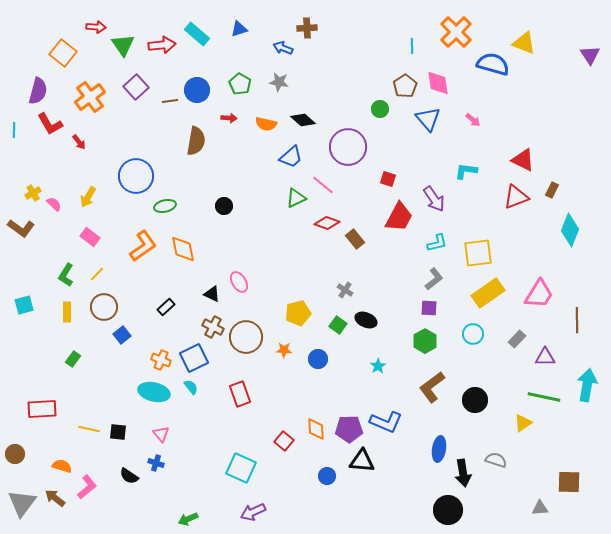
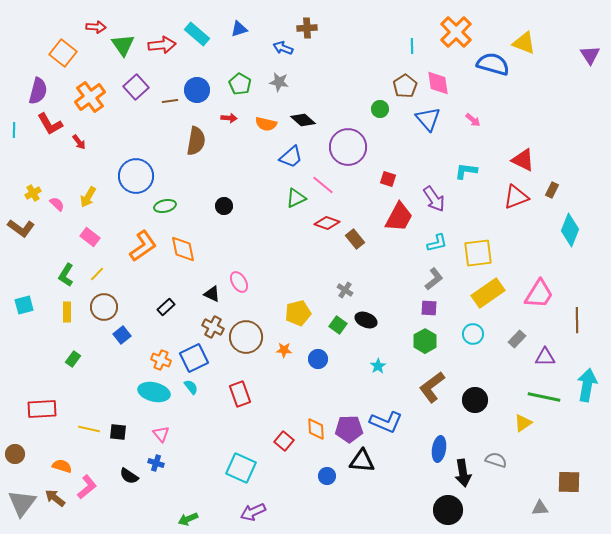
pink semicircle at (54, 204): moved 3 px right
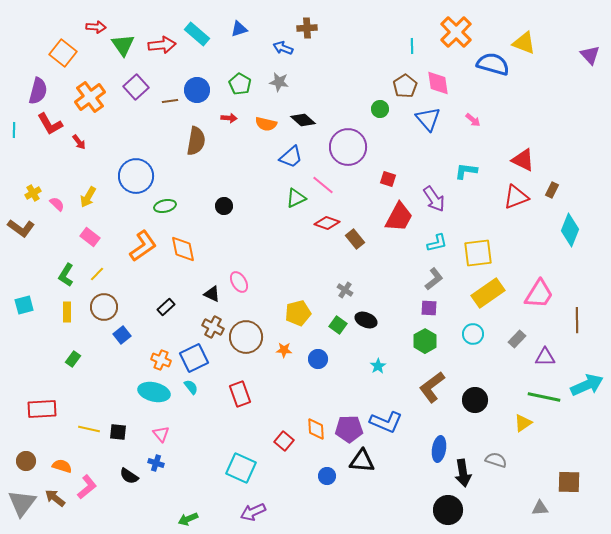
purple triangle at (590, 55): rotated 10 degrees counterclockwise
cyan arrow at (587, 385): rotated 56 degrees clockwise
brown circle at (15, 454): moved 11 px right, 7 px down
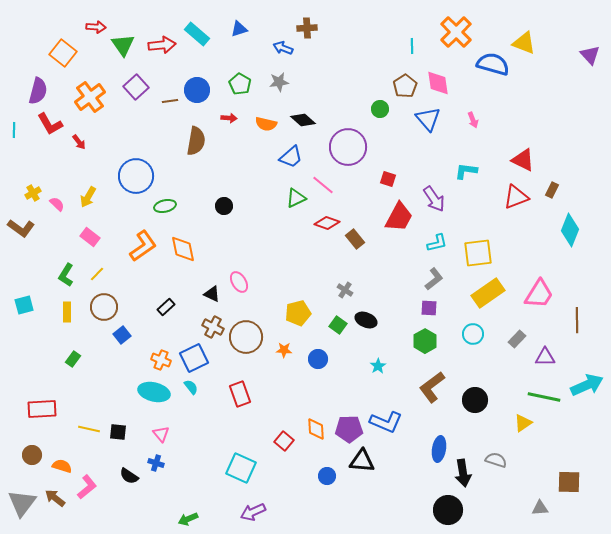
gray star at (279, 82): rotated 18 degrees counterclockwise
pink arrow at (473, 120): rotated 28 degrees clockwise
brown circle at (26, 461): moved 6 px right, 6 px up
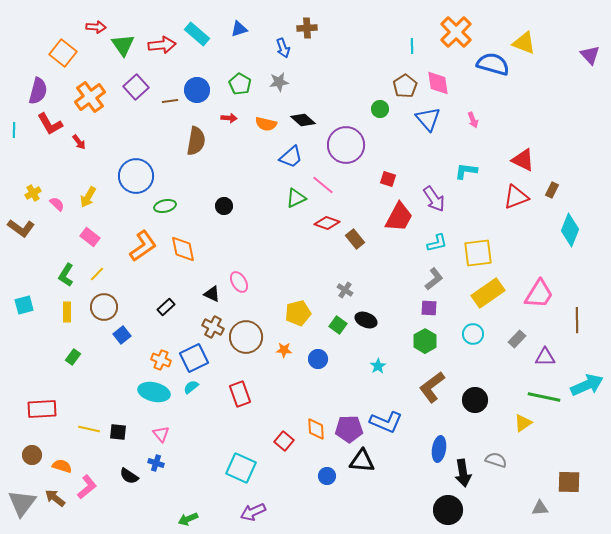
blue arrow at (283, 48): rotated 132 degrees counterclockwise
purple circle at (348, 147): moved 2 px left, 2 px up
green rectangle at (73, 359): moved 2 px up
cyan semicircle at (191, 387): rotated 91 degrees counterclockwise
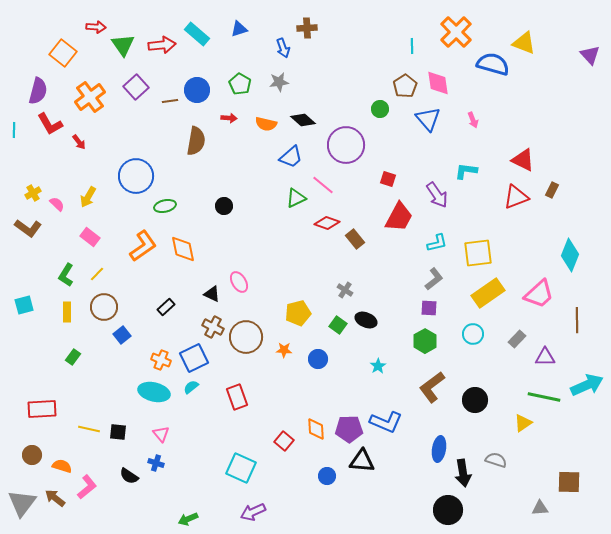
purple arrow at (434, 199): moved 3 px right, 4 px up
brown L-shape at (21, 228): moved 7 px right
cyan diamond at (570, 230): moved 25 px down
pink trapezoid at (539, 294): rotated 16 degrees clockwise
red rectangle at (240, 394): moved 3 px left, 3 px down
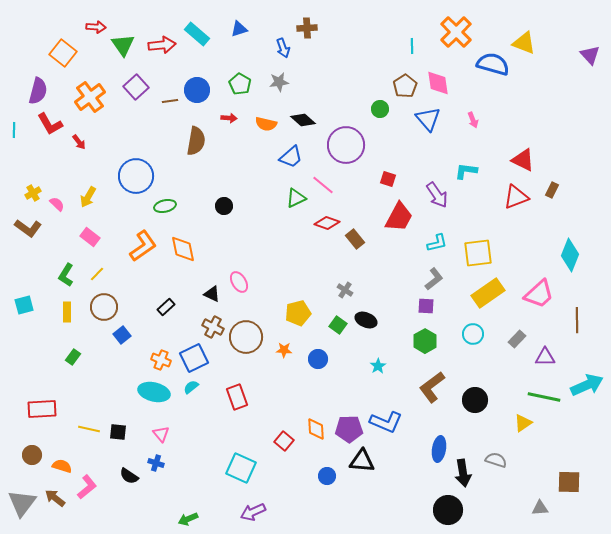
purple square at (429, 308): moved 3 px left, 2 px up
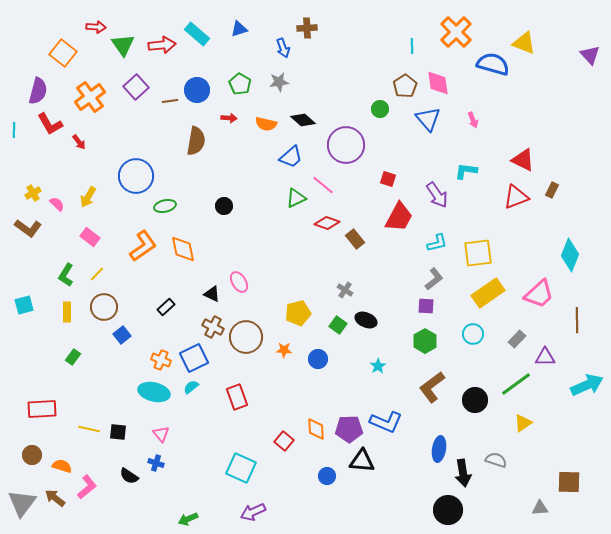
green line at (544, 397): moved 28 px left, 13 px up; rotated 48 degrees counterclockwise
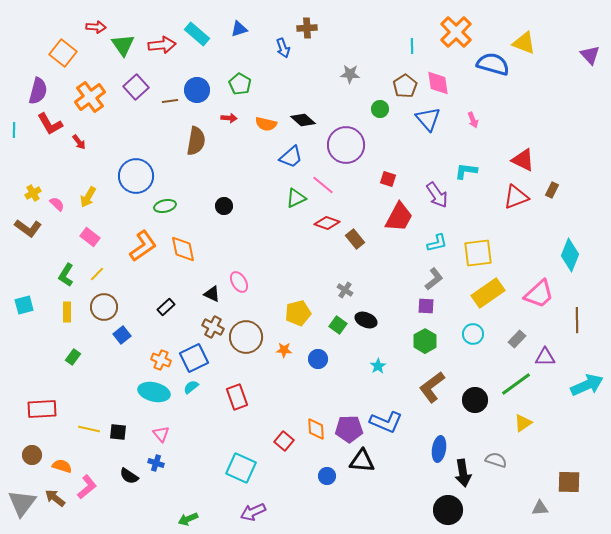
gray star at (279, 82): moved 71 px right, 8 px up; rotated 12 degrees clockwise
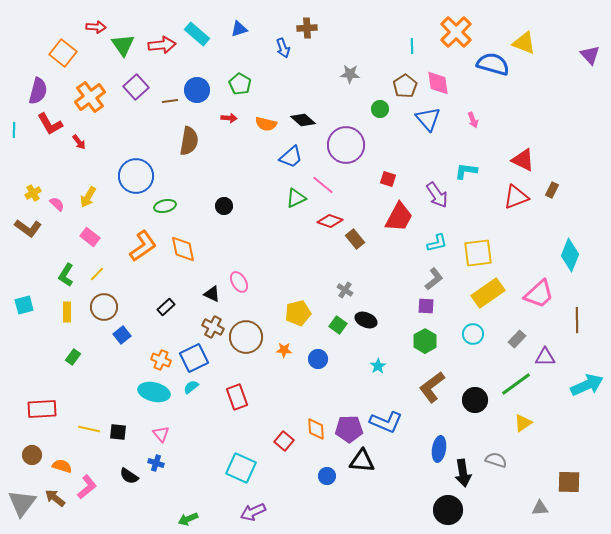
brown semicircle at (196, 141): moved 7 px left
red diamond at (327, 223): moved 3 px right, 2 px up
